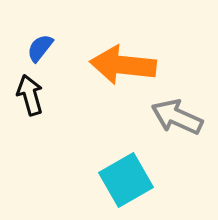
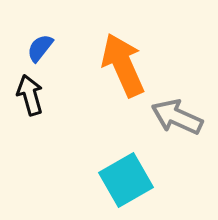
orange arrow: rotated 60 degrees clockwise
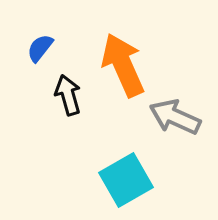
black arrow: moved 38 px right
gray arrow: moved 2 px left
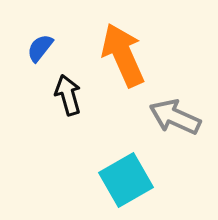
orange arrow: moved 10 px up
